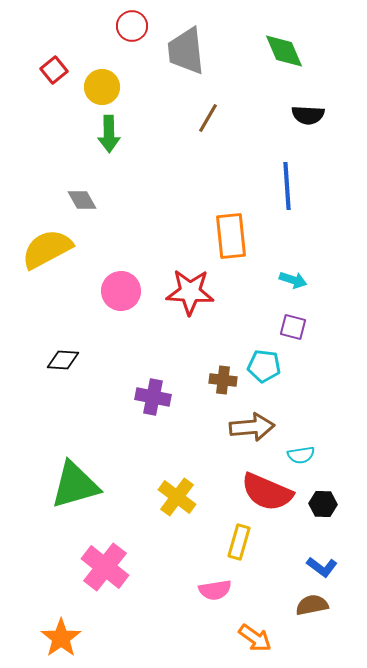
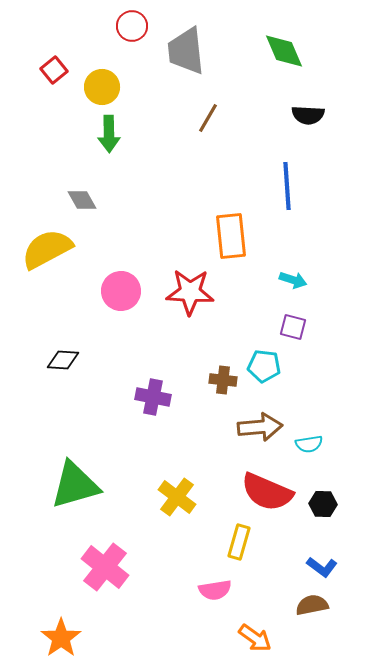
brown arrow: moved 8 px right
cyan semicircle: moved 8 px right, 11 px up
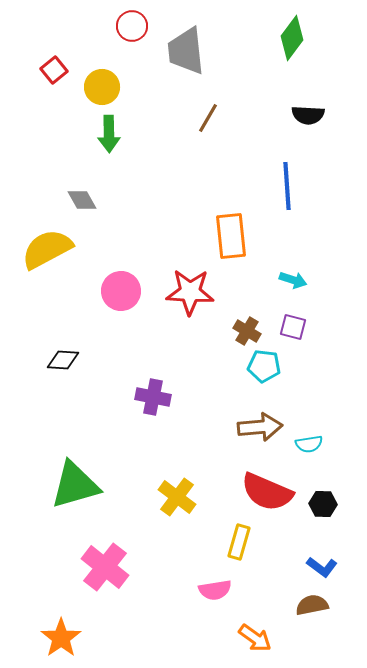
green diamond: moved 8 px right, 13 px up; rotated 60 degrees clockwise
brown cross: moved 24 px right, 49 px up; rotated 24 degrees clockwise
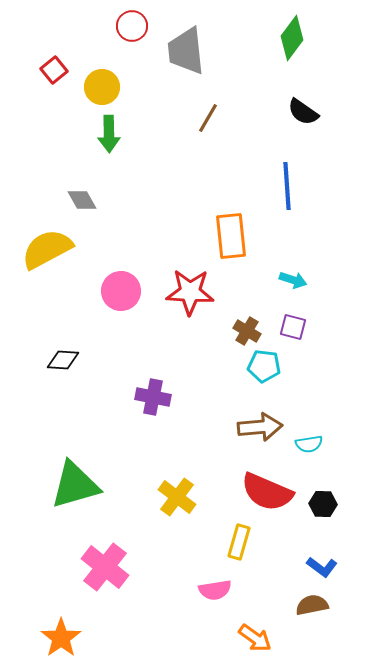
black semicircle: moved 5 px left, 3 px up; rotated 32 degrees clockwise
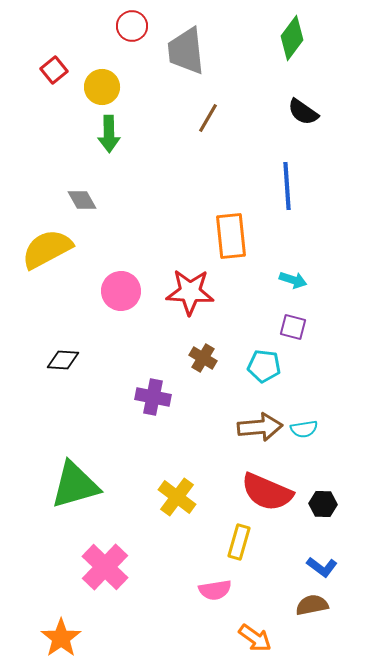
brown cross: moved 44 px left, 27 px down
cyan semicircle: moved 5 px left, 15 px up
pink cross: rotated 6 degrees clockwise
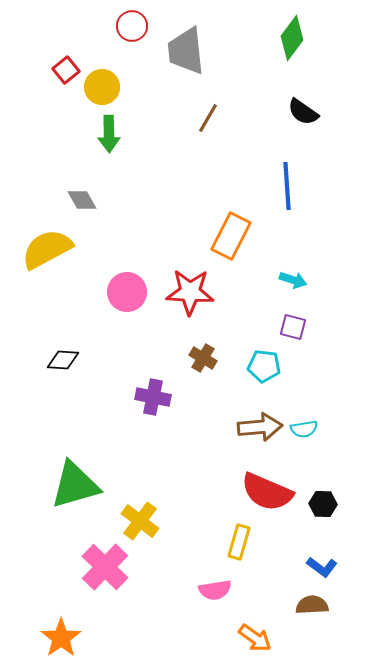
red square: moved 12 px right
orange rectangle: rotated 33 degrees clockwise
pink circle: moved 6 px right, 1 px down
yellow cross: moved 37 px left, 24 px down
brown semicircle: rotated 8 degrees clockwise
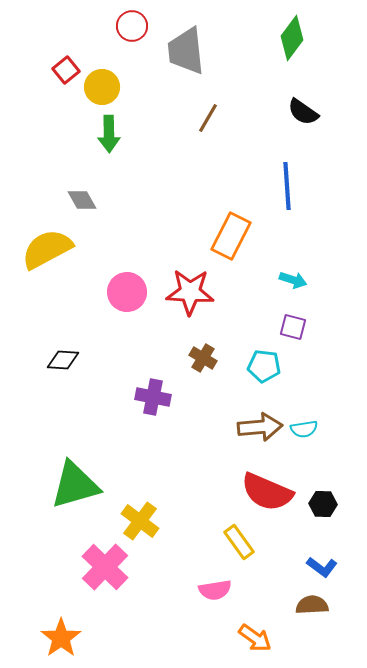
yellow rectangle: rotated 52 degrees counterclockwise
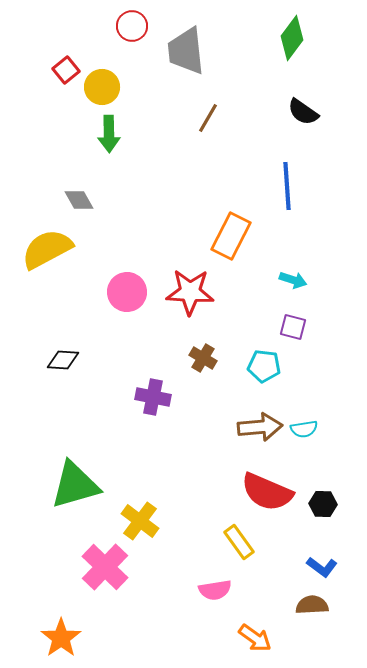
gray diamond: moved 3 px left
